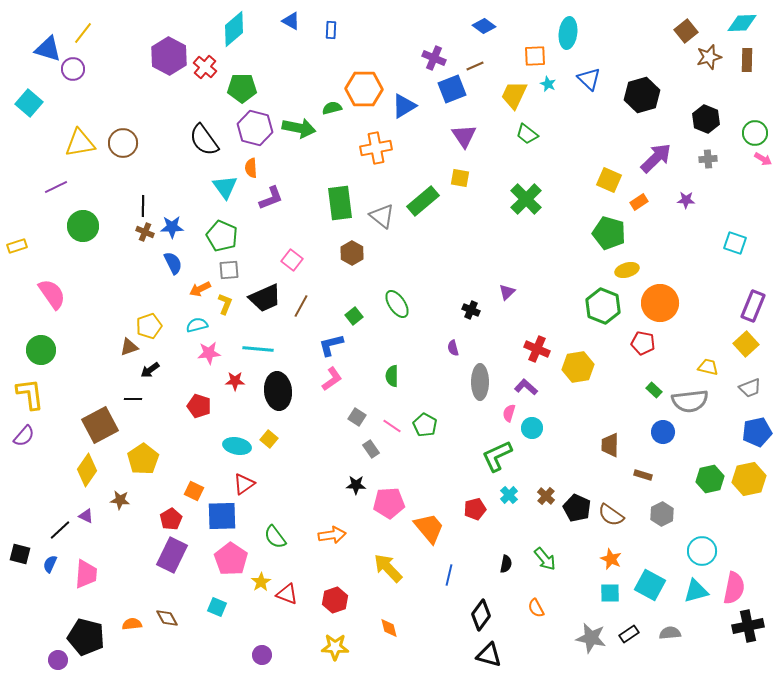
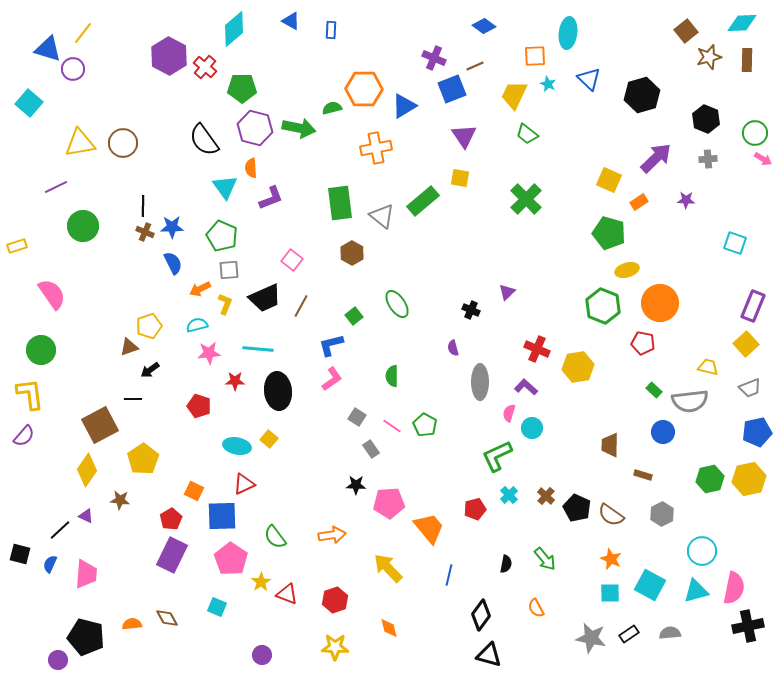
red triangle at (244, 484): rotated 10 degrees clockwise
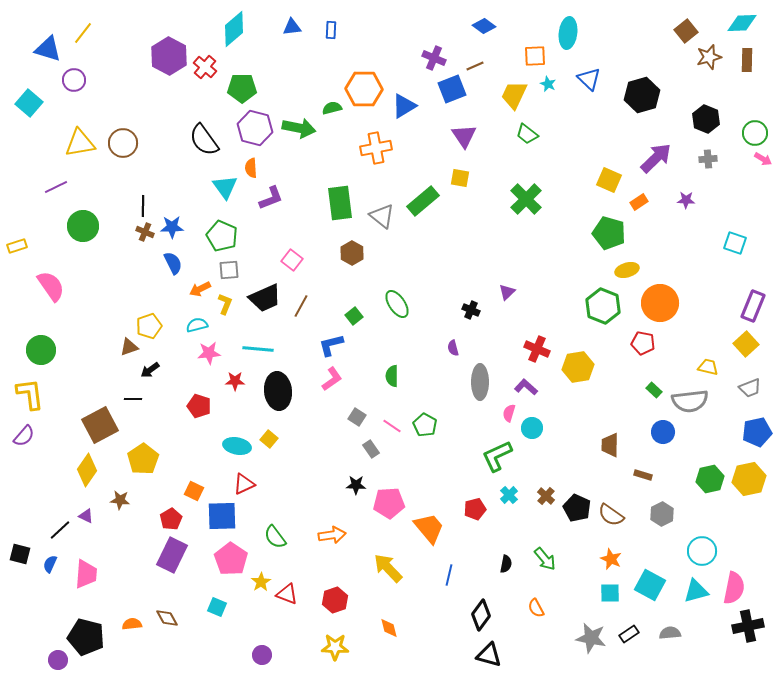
blue triangle at (291, 21): moved 1 px right, 6 px down; rotated 36 degrees counterclockwise
purple circle at (73, 69): moved 1 px right, 11 px down
pink semicircle at (52, 294): moved 1 px left, 8 px up
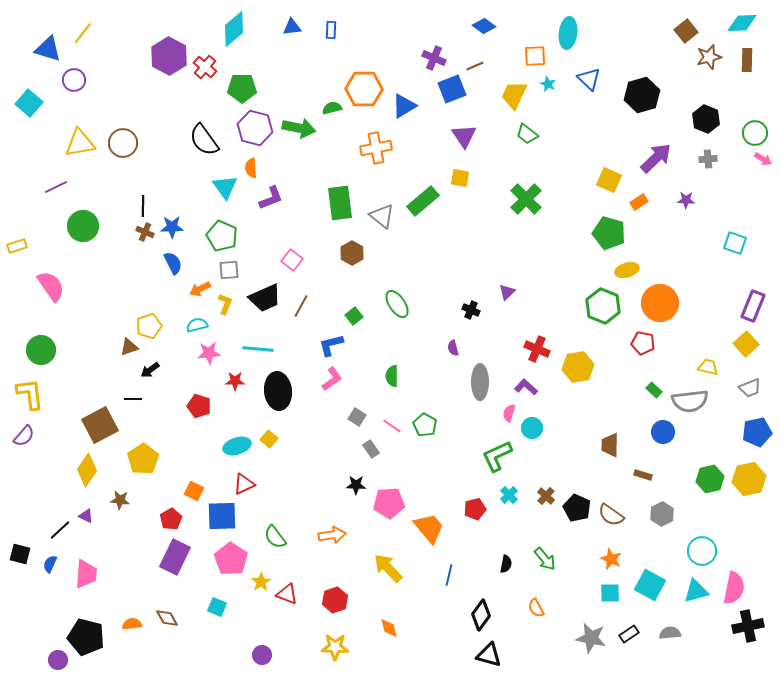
cyan ellipse at (237, 446): rotated 28 degrees counterclockwise
purple rectangle at (172, 555): moved 3 px right, 2 px down
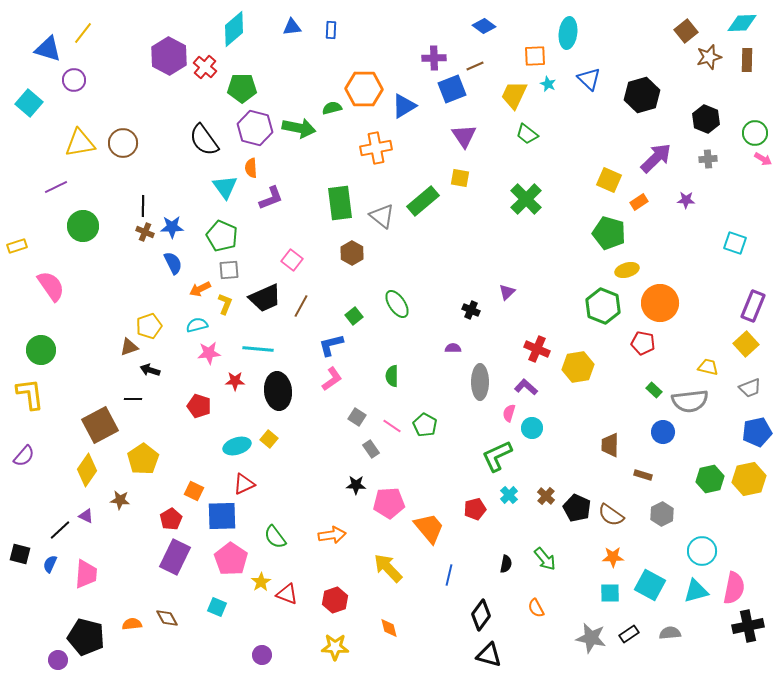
purple cross at (434, 58): rotated 25 degrees counterclockwise
purple semicircle at (453, 348): rotated 105 degrees clockwise
black arrow at (150, 370): rotated 54 degrees clockwise
purple semicircle at (24, 436): moved 20 px down
orange star at (611, 559): moved 2 px right, 2 px up; rotated 25 degrees counterclockwise
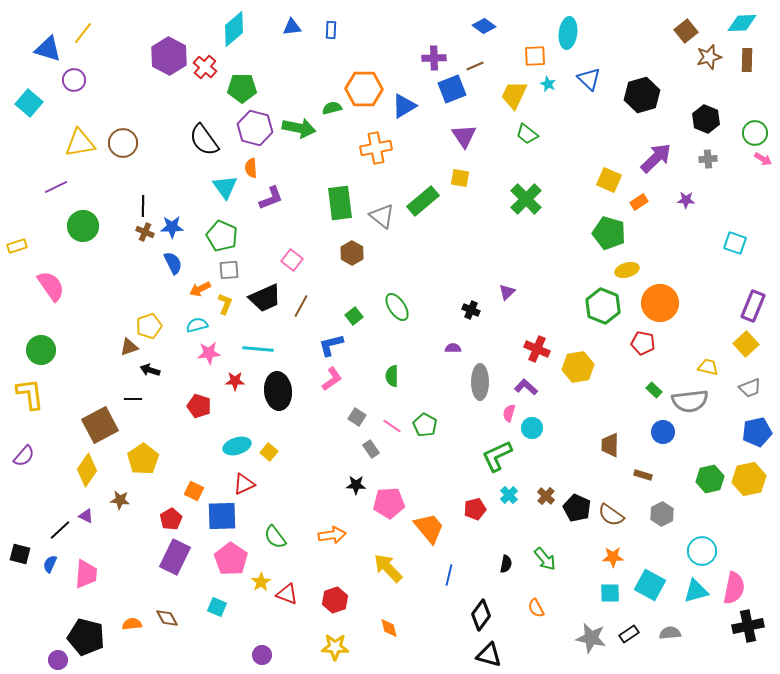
green ellipse at (397, 304): moved 3 px down
yellow square at (269, 439): moved 13 px down
